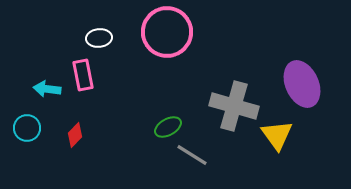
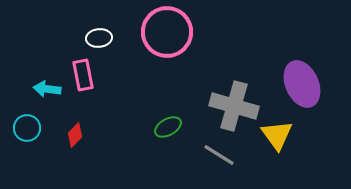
gray line: moved 27 px right
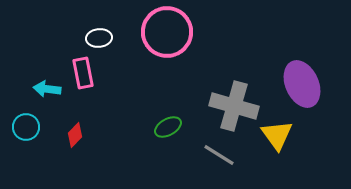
pink rectangle: moved 2 px up
cyan circle: moved 1 px left, 1 px up
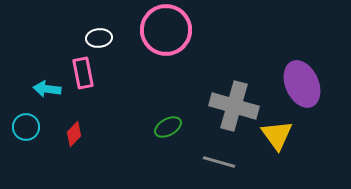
pink circle: moved 1 px left, 2 px up
red diamond: moved 1 px left, 1 px up
gray line: moved 7 px down; rotated 16 degrees counterclockwise
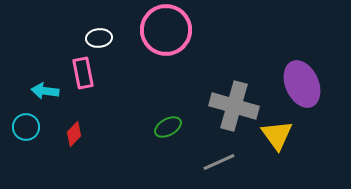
cyan arrow: moved 2 px left, 2 px down
gray line: rotated 40 degrees counterclockwise
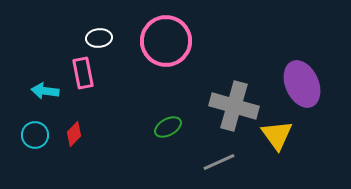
pink circle: moved 11 px down
cyan circle: moved 9 px right, 8 px down
